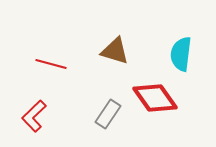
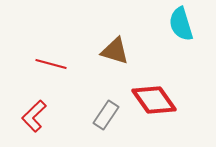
cyan semicircle: moved 30 px up; rotated 24 degrees counterclockwise
red diamond: moved 1 px left, 2 px down
gray rectangle: moved 2 px left, 1 px down
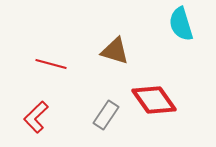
red L-shape: moved 2 px right, 1 px down
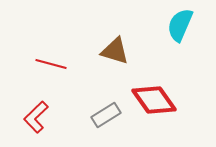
cyan semicircle: moved 1 px left, 1 px down; rotated 40 degrees clockwise
gray rectangle: rotated 24 degrees clockwise
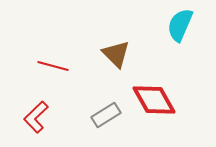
brown triangle: moved 1 px right, 3 px down; rotated 28 degrees clockwise
red line: moved 2 px right, 2 px down
red diamond: rotated 6 degrees clockwise
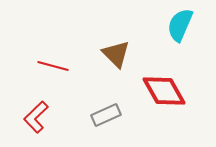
red diamond: moved 10 px right, 9 px up
gray rectangle: rotated 8 degrees clockwise
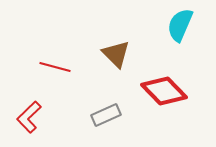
red line: moved 2 px right, 1 px down
red diamond: rotated 15 degrees counterclockwise
red L-shape: moved 7 px left
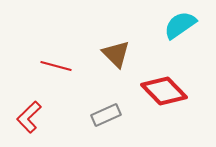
cyan semicircle: rotated 32 degrees clockwise
red line: moved 1 px right, 1 px up
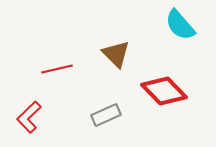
cyan semicircle: rotated 96 degrees counterclockwise
red line: moved 1 px right, 3 px down; rotated 28 degrees counterclockwise
